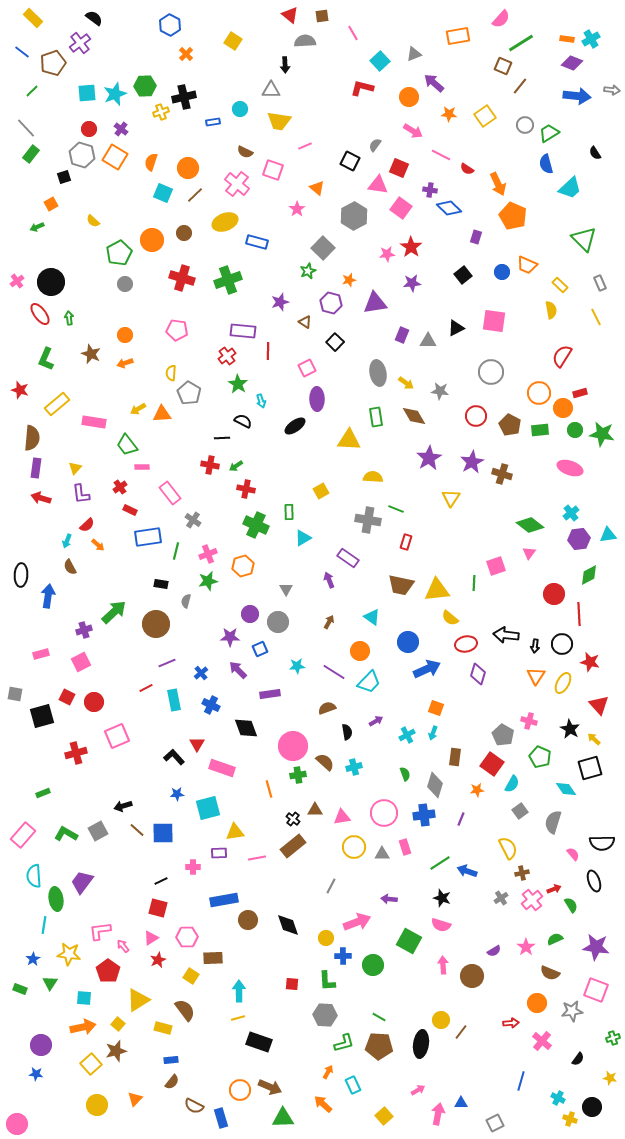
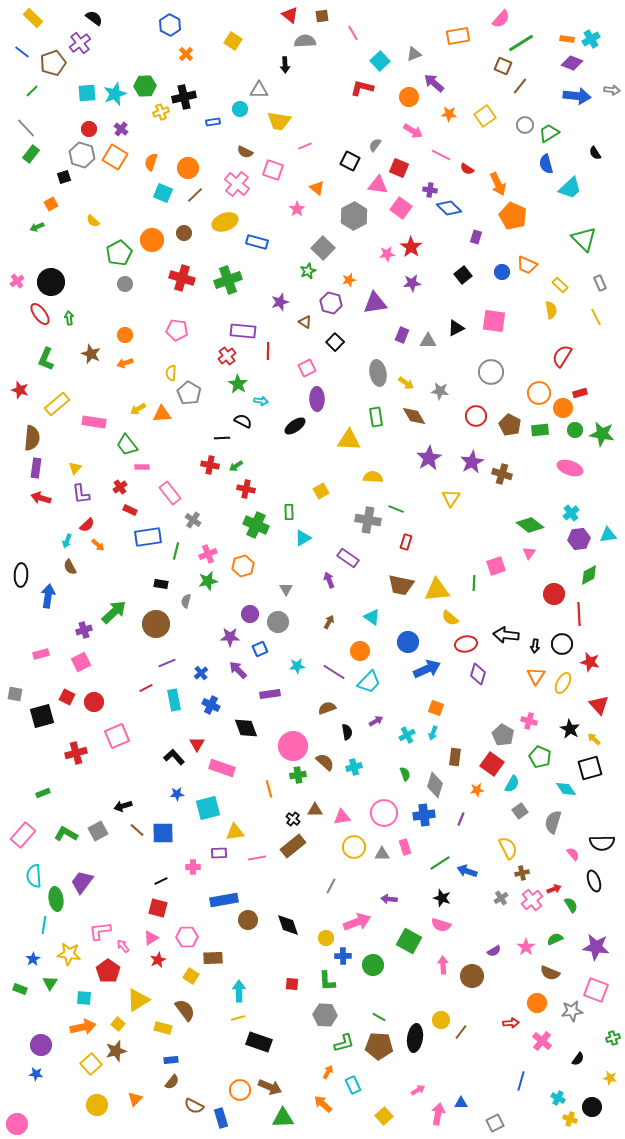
gray triangle at (271, 90): moved 12 px left
cyan arrow at (261, 401): rotated 64 degrees counterclockwise
black ellipse at (421, 1044): moved 6 px left, 6 px up
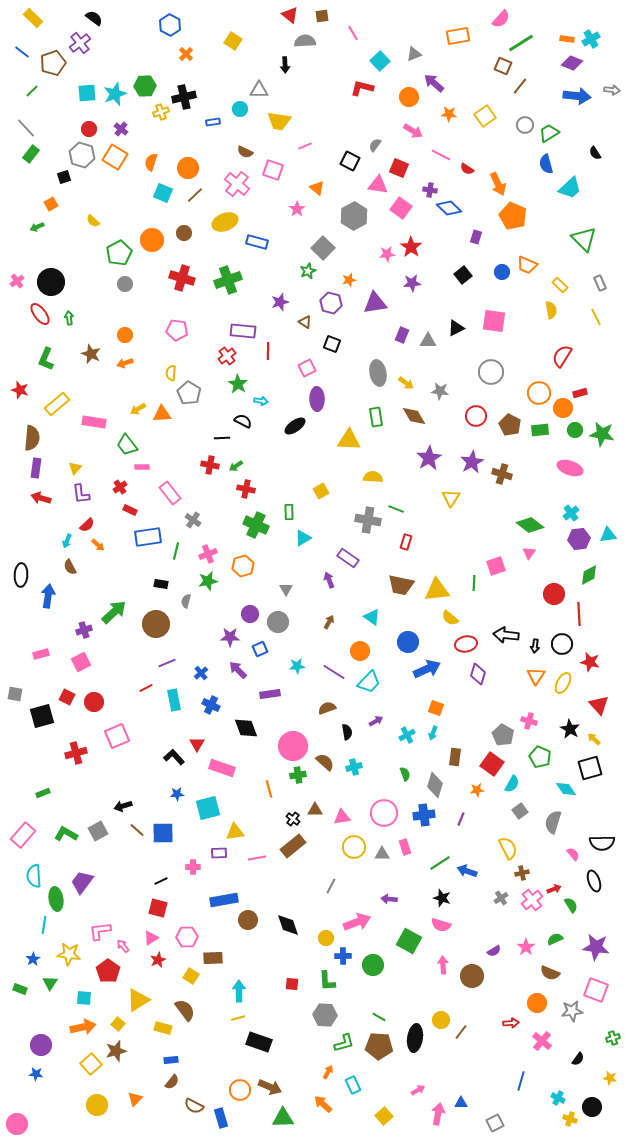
black square at (335, 342): moved 3 px left, 2 px down; rotated 24 degrees counterclockwise
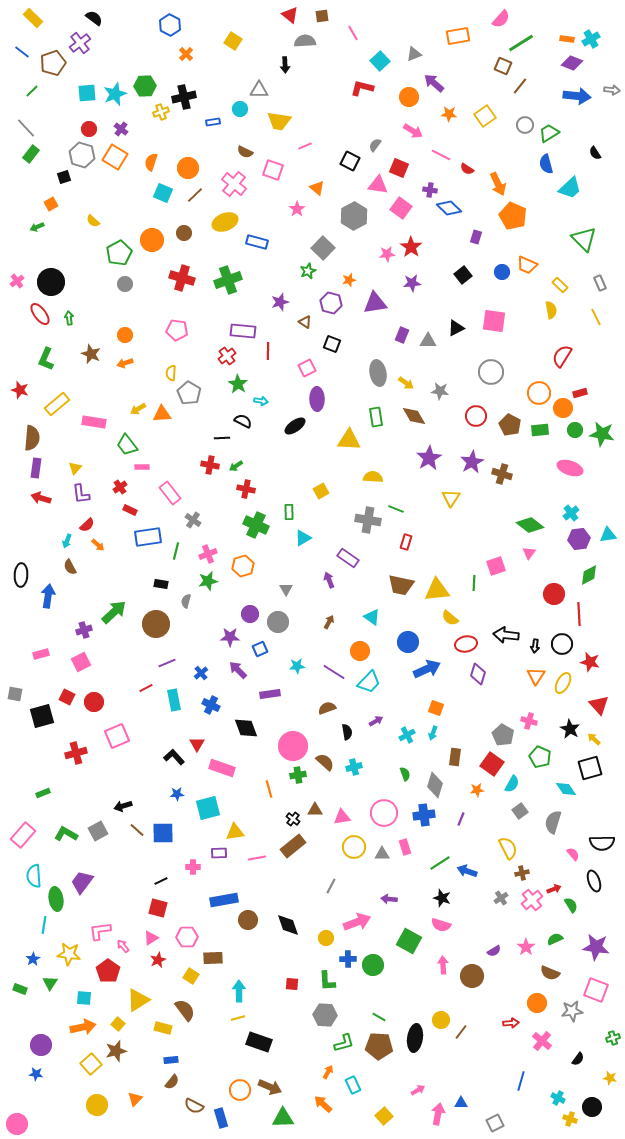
pink cross at (237, 184): moved 3 px left
blue cross at (343, 956): moved 5 px right, 3 px down
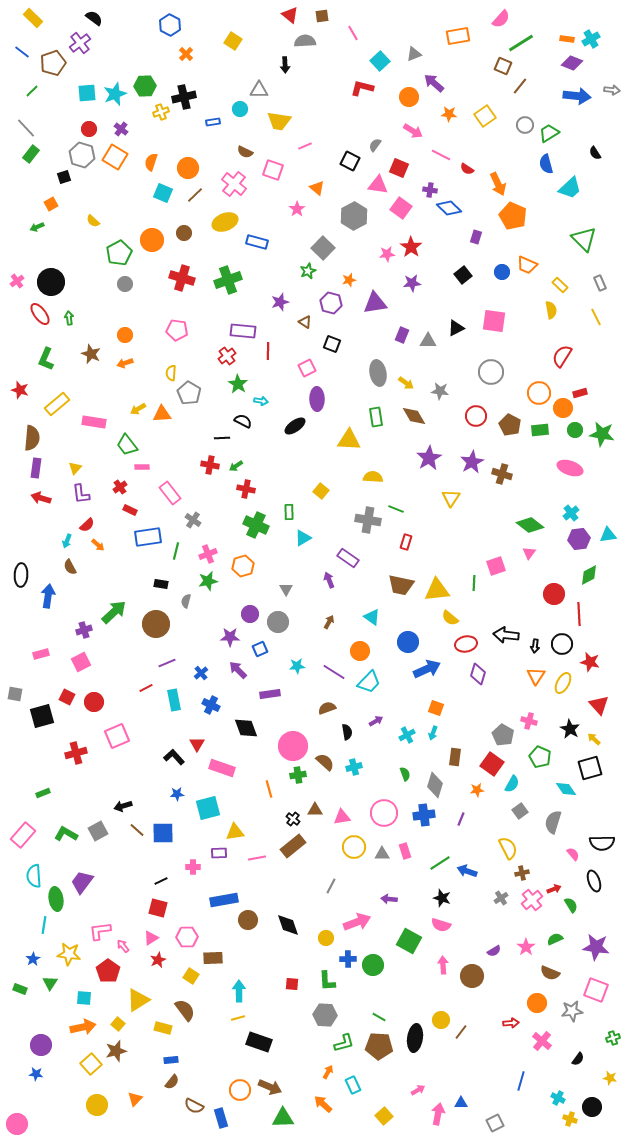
yellow square at (321, 491): rotated 21 degrees counterclockwise
pink rectangle at (405, 847): moved 4 px down
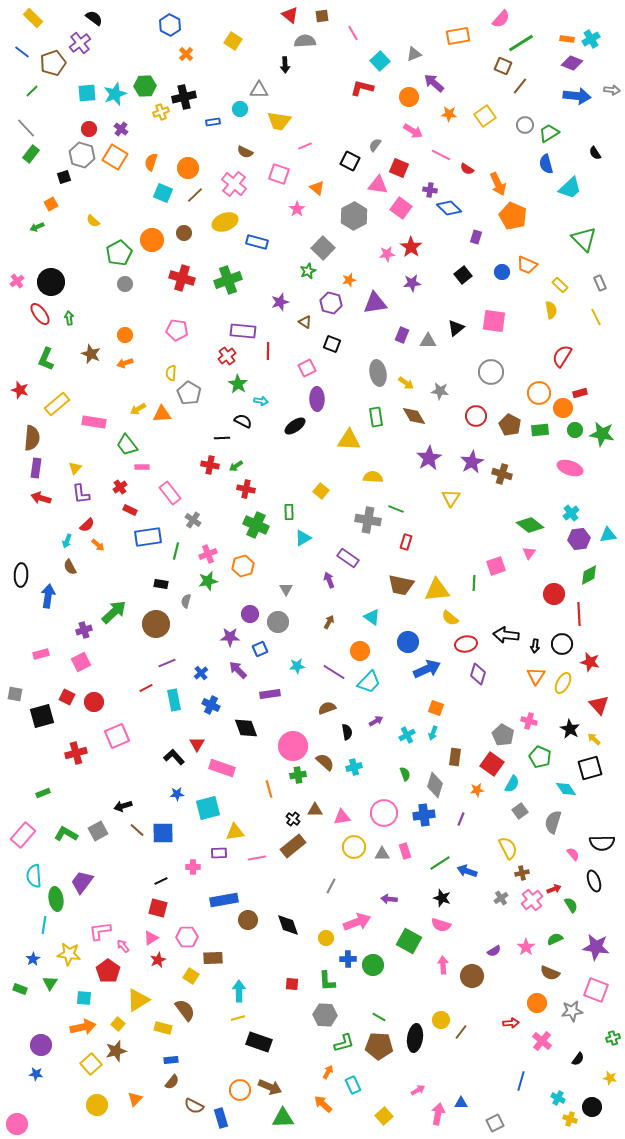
pink square at (273, 170): moved 6 px right, 4 px down
black triangle at (456, 328): rotated 12 degrees counterclockwise
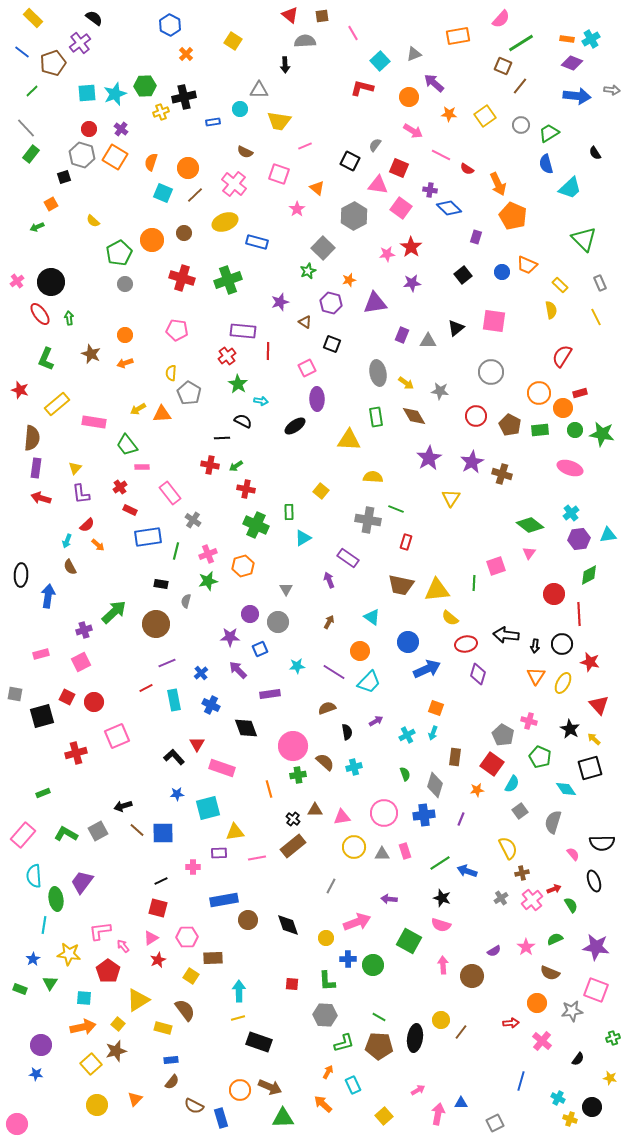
gray circle at (525, 125): moved 4 px left
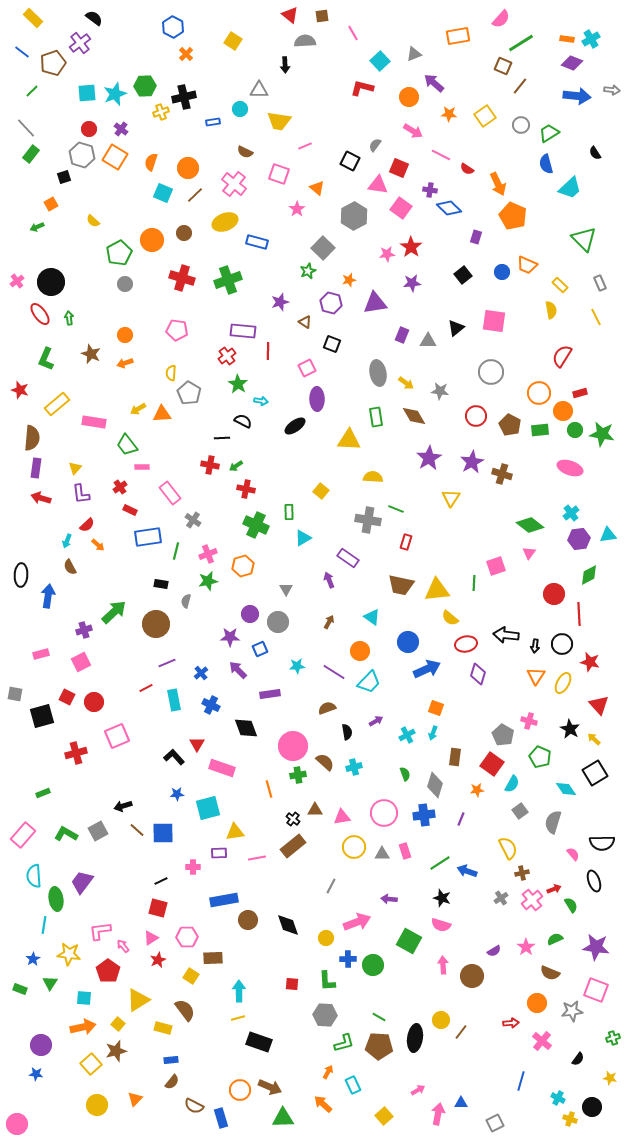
blue hexagon at (170, 25): moved 3 px right, 2 px down
orange circle at (563, 408): moved 3 px down
black square at (590, 768): moved 5 px right, 5 px down; rotated 15 degrees counterclockwise
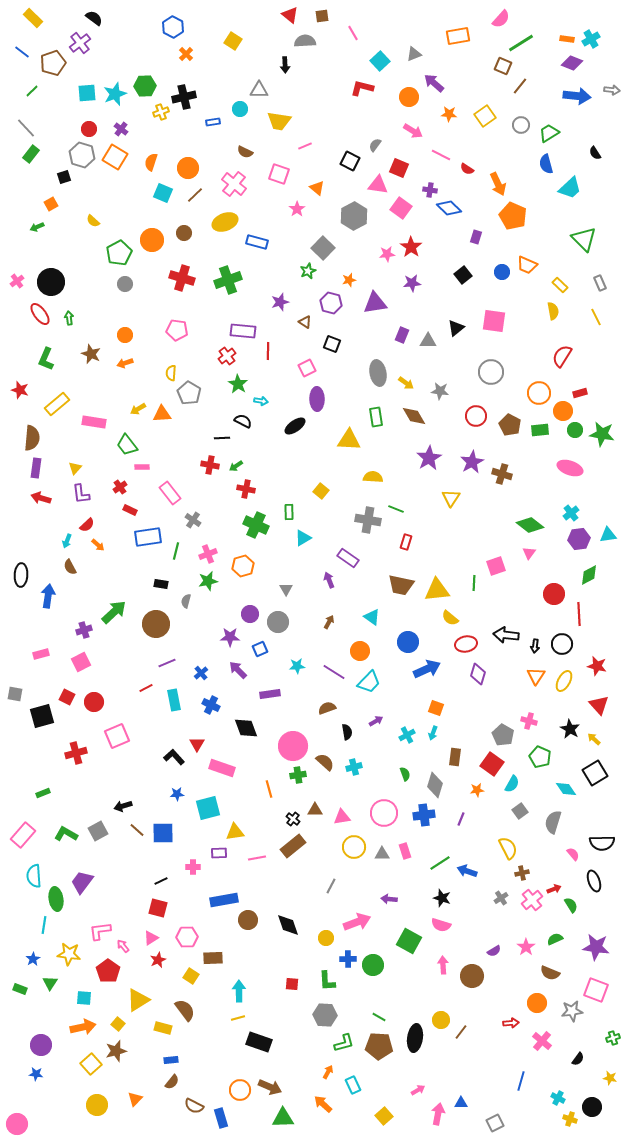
yellow semicircle at (551, 310): moved 2 px right, 1 px down
red star at (590, 662): moved 7 px right, 4 px down
yellow ellipse at (563, 683): moved 1 px right, 2 px up
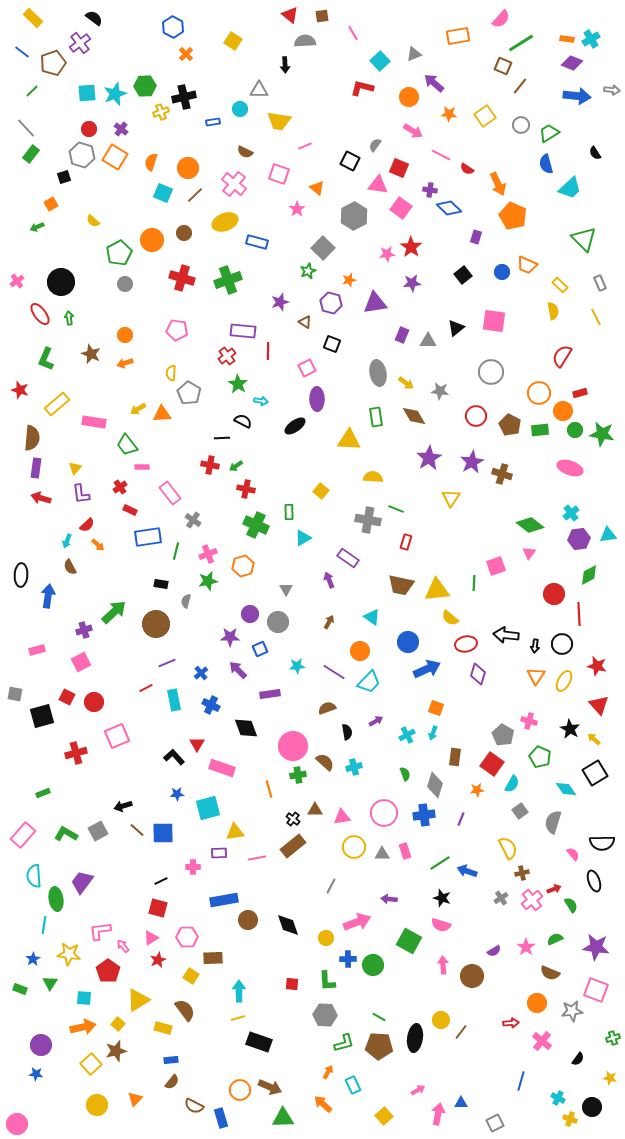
black circle at (51, 282): moved 10 px right
pink rectangle at (41, 654): moved 4 px left, 4 px up
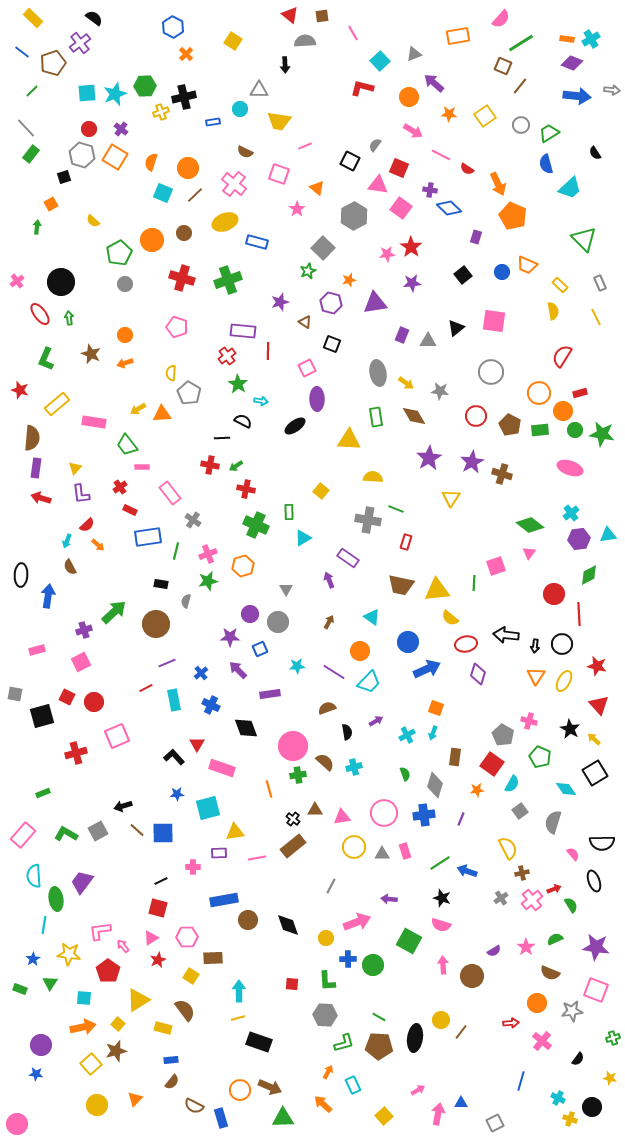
green arrow at (37, 227): rotated 120 degrees clockwise
pink pentagon at (177, 330): moved 3 px up; rotated 10 degrees clockwise
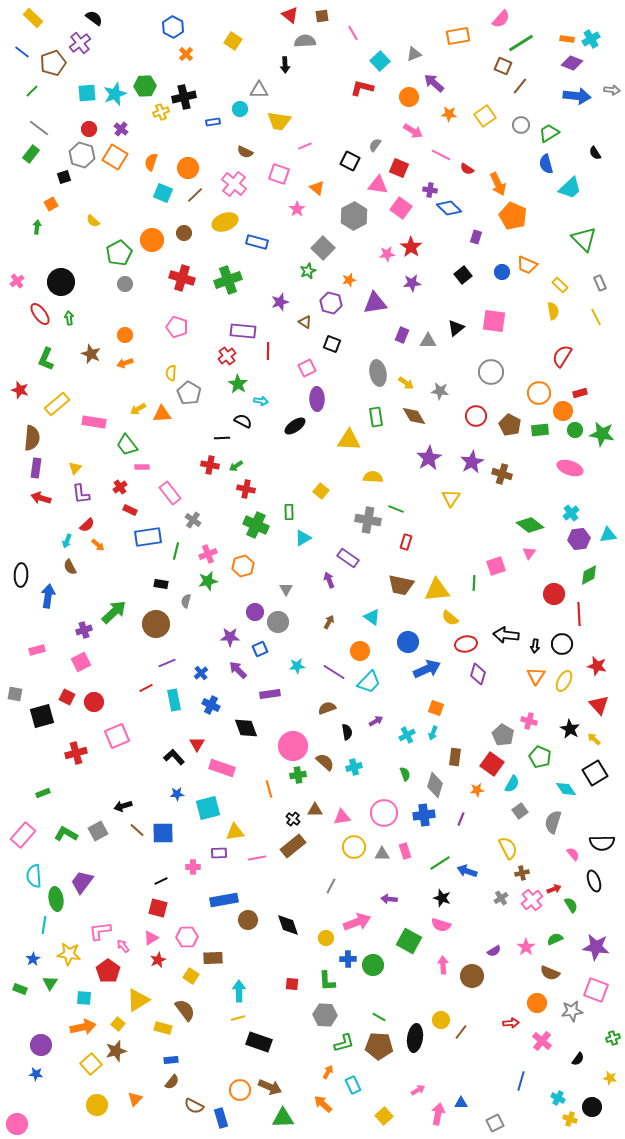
gray line at (26, 128): moved 13 px right; rotated 10 degrees counterclockwise
purple circle at (250, 614): moved 5 px right, 2 px up
